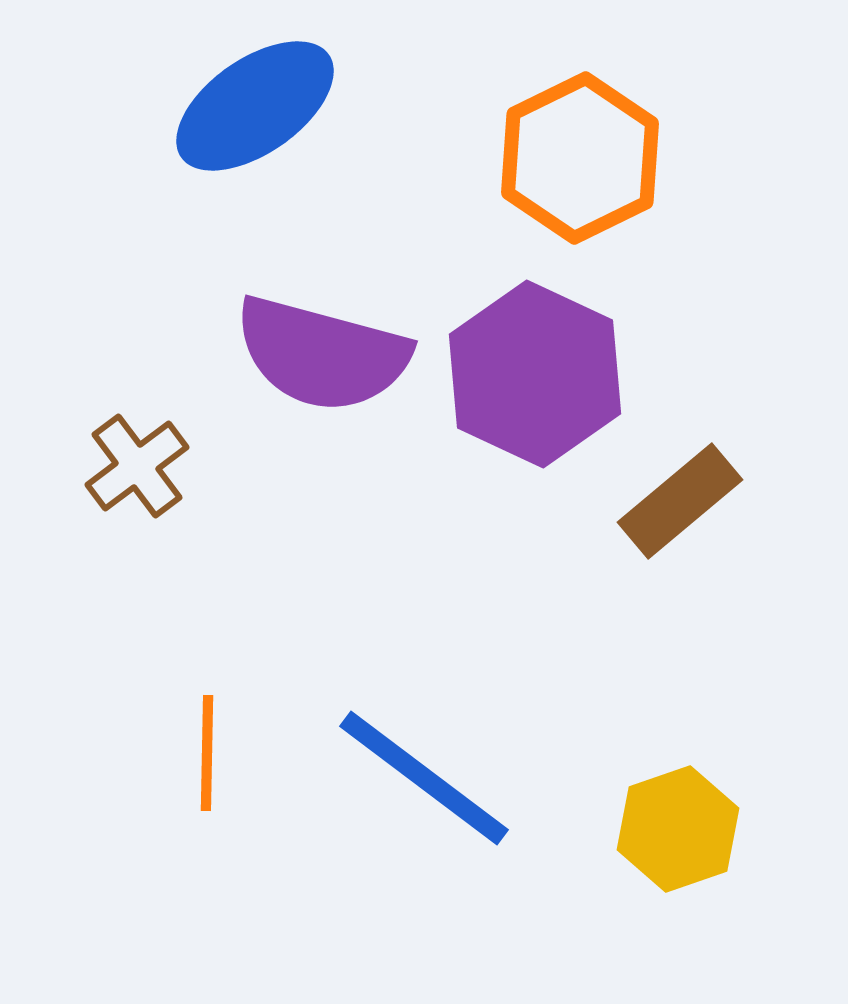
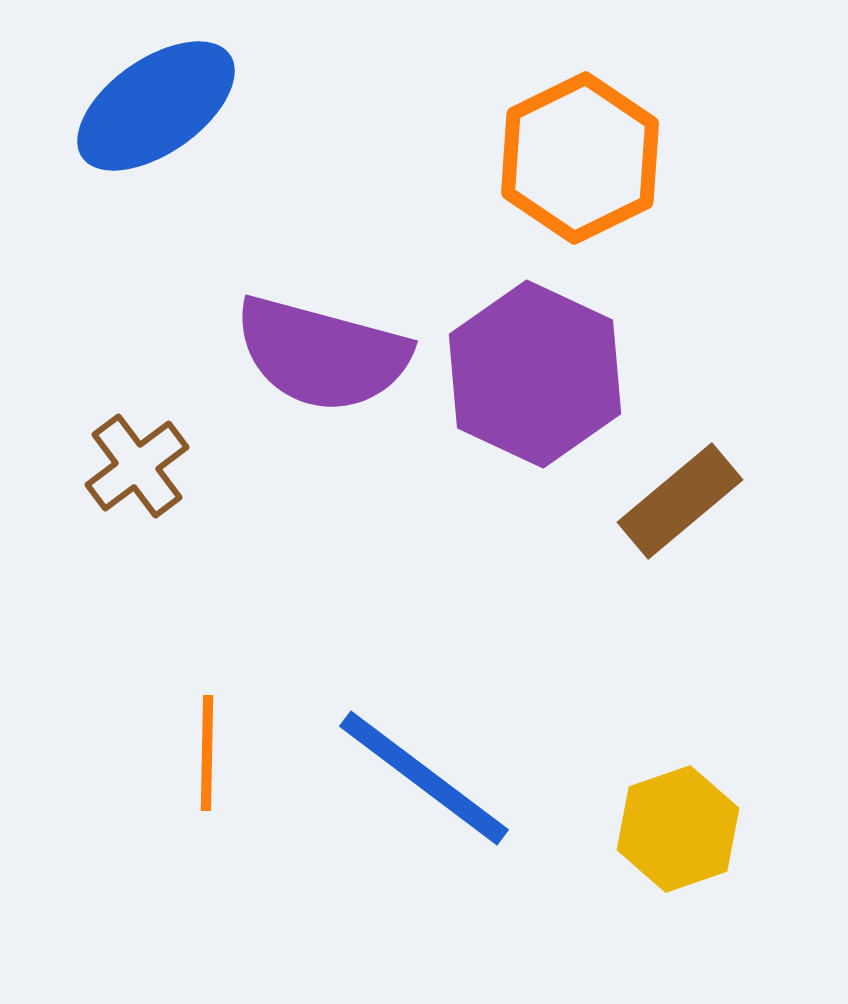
blue ellipse: moved 99 px left
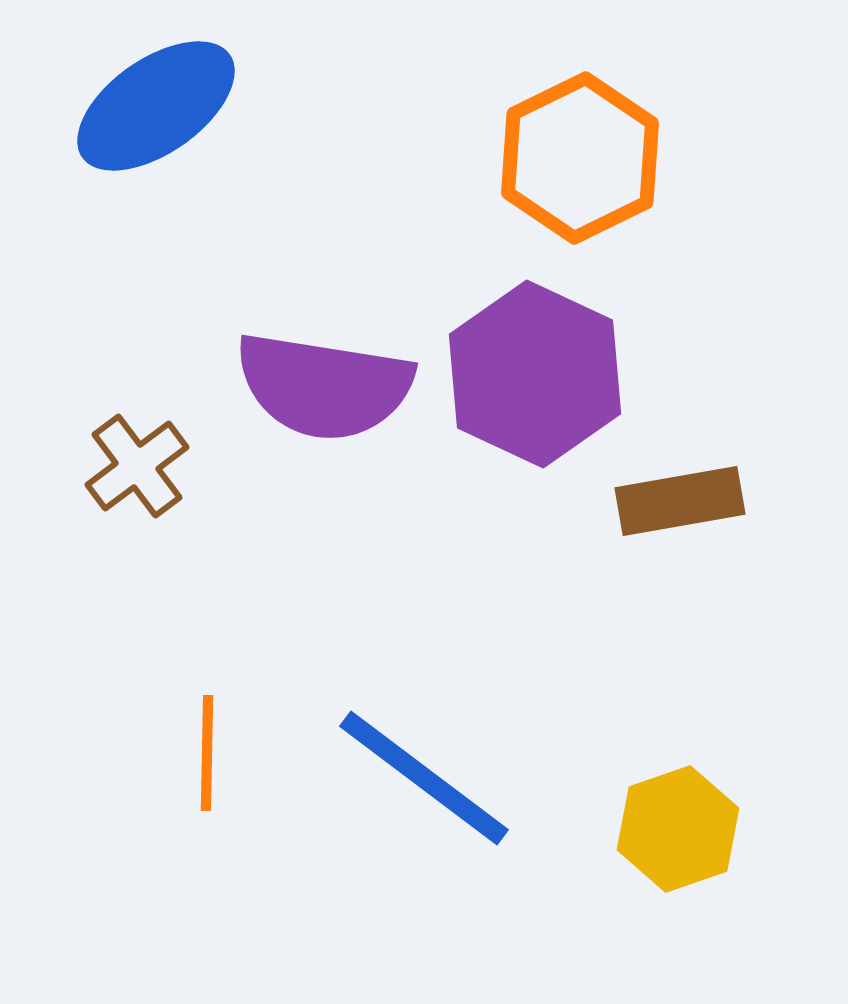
purple semicircle: moved 2 px right, 32 px down; rotated 6 degrees counterclockwise
brown rectangle: rotated 30 degrees clockwise
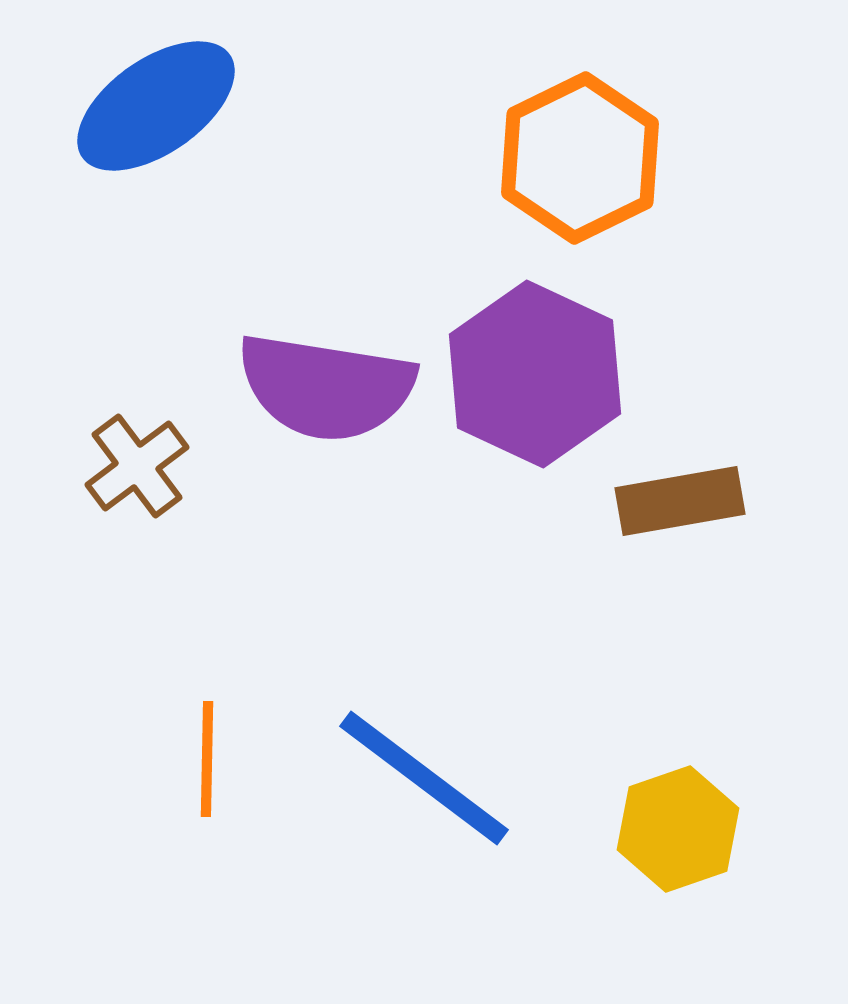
purple semicircle: moved 2 px right, 1 px down
orange line: moved 6 px down
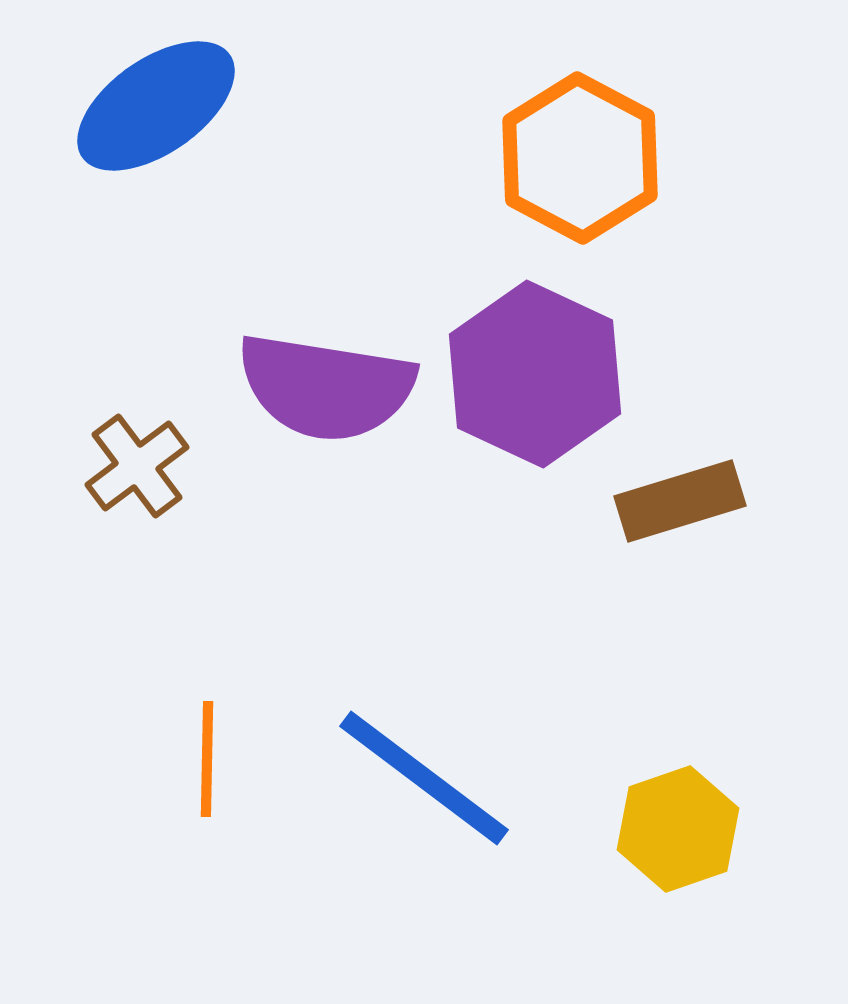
orange hexagon: rotated 6 degrees counterclockwise
brown rectangle: rotated 7 degrees counterclockwise
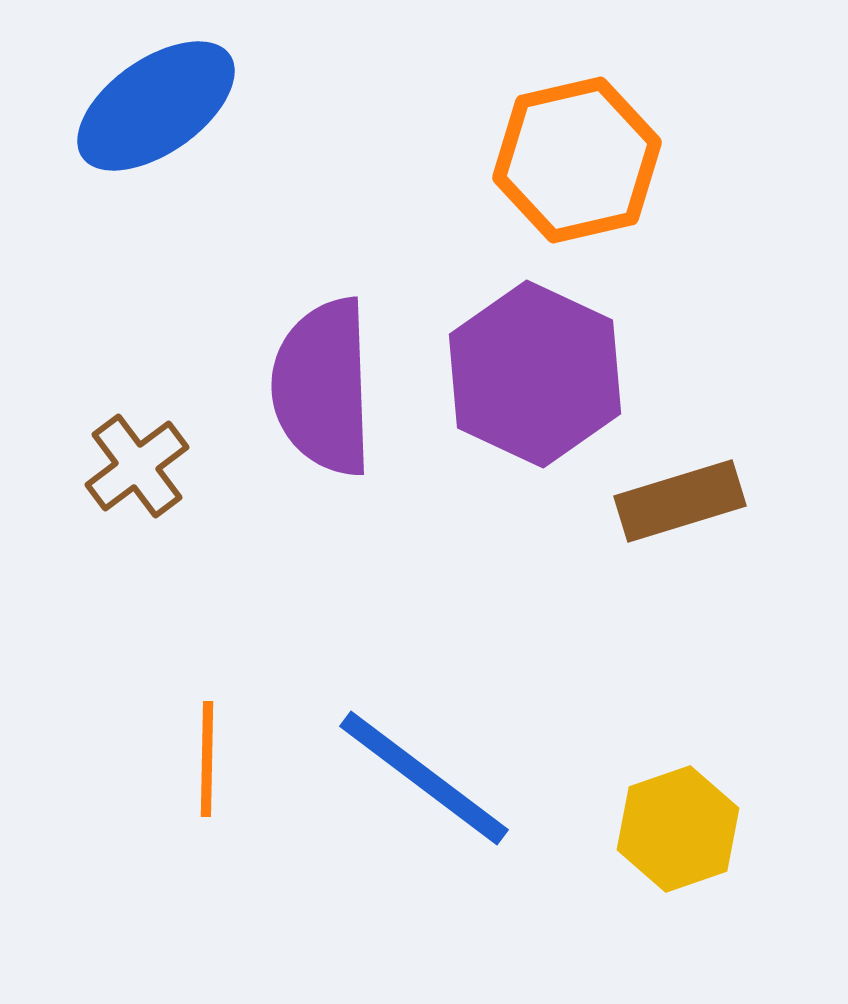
orange hexagon: moved 3 px left, 2 px down; rotated 19 degrees clockwise
purple semicircle: moved 3 px left; rotated 79 degrees clockwise
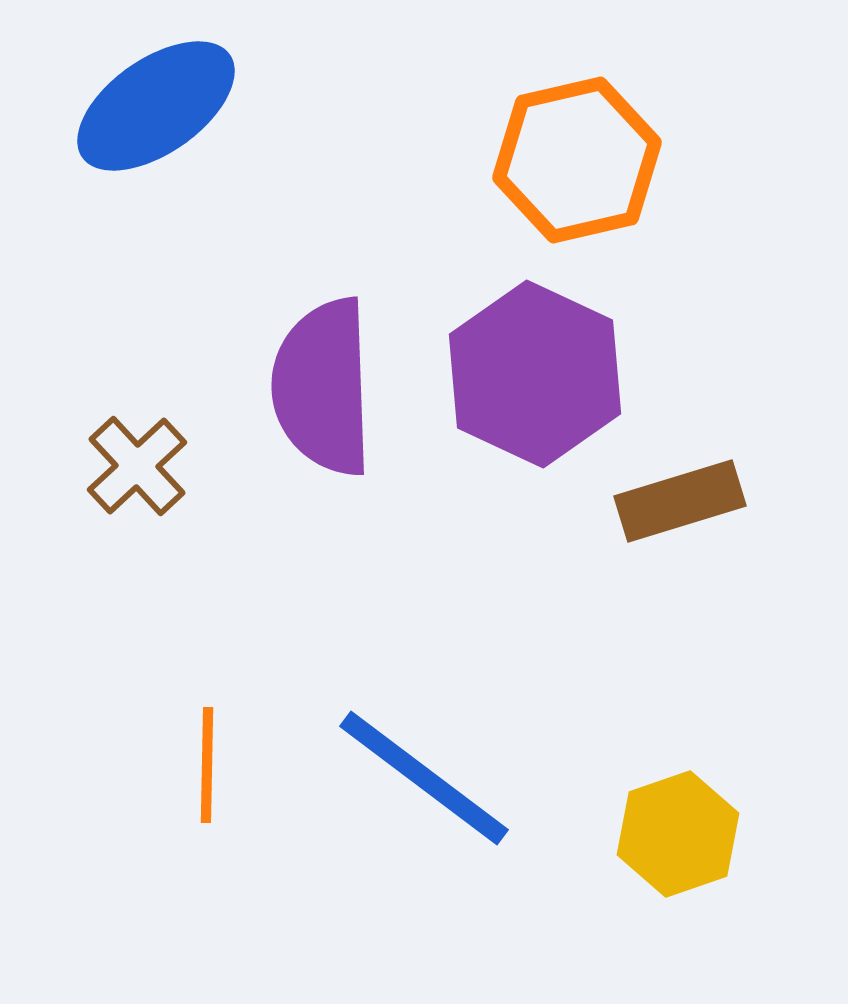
brown cross: rotated 6 degrees counterclockwise
orange line: moved 6 px down
yellow hexagon: moved 5 px down
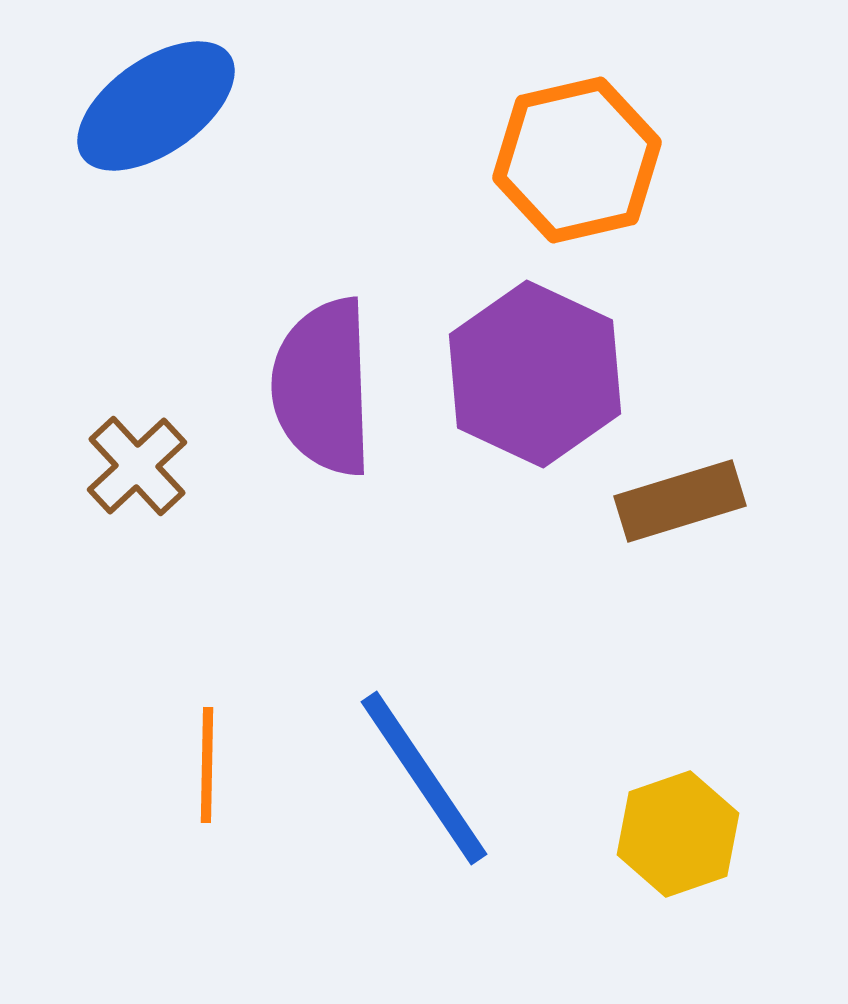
blue line: rotated 19 degrees clockwise
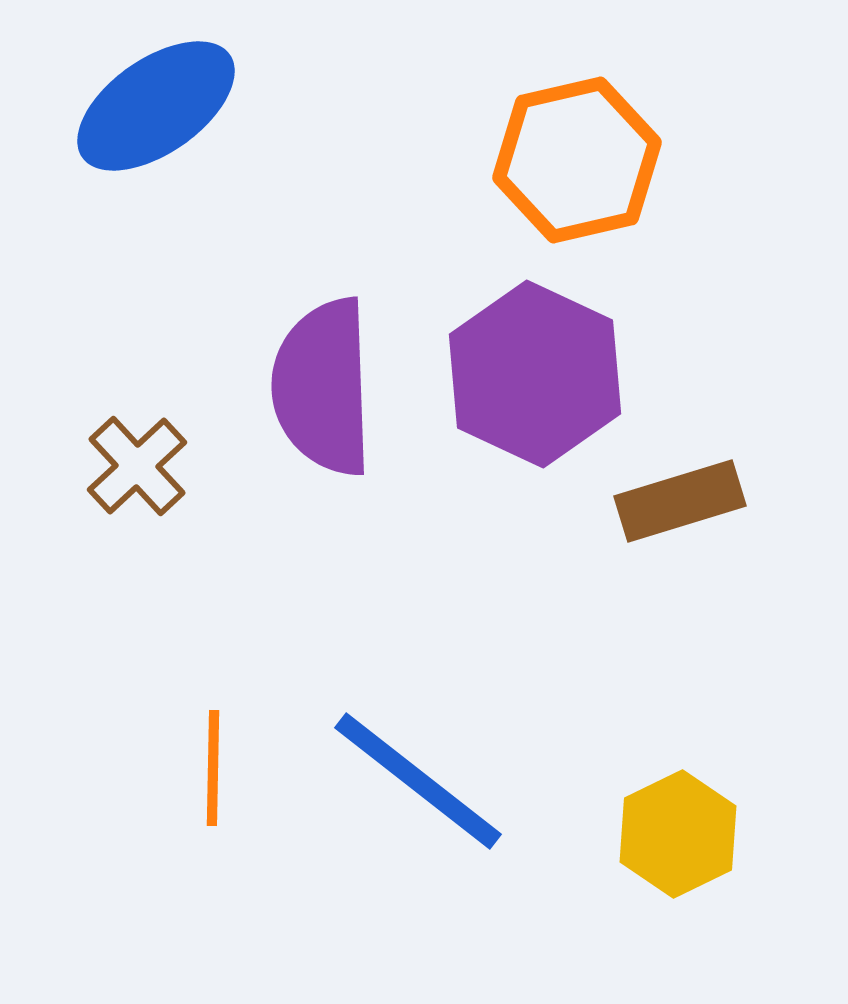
orange line: moved 6 px right, 3 px down
blue line: moved 6 px left, 3 px down; rotated 18 degrees counterclockwise
yellow hexagon: rotated 7 degrees counterclockwise
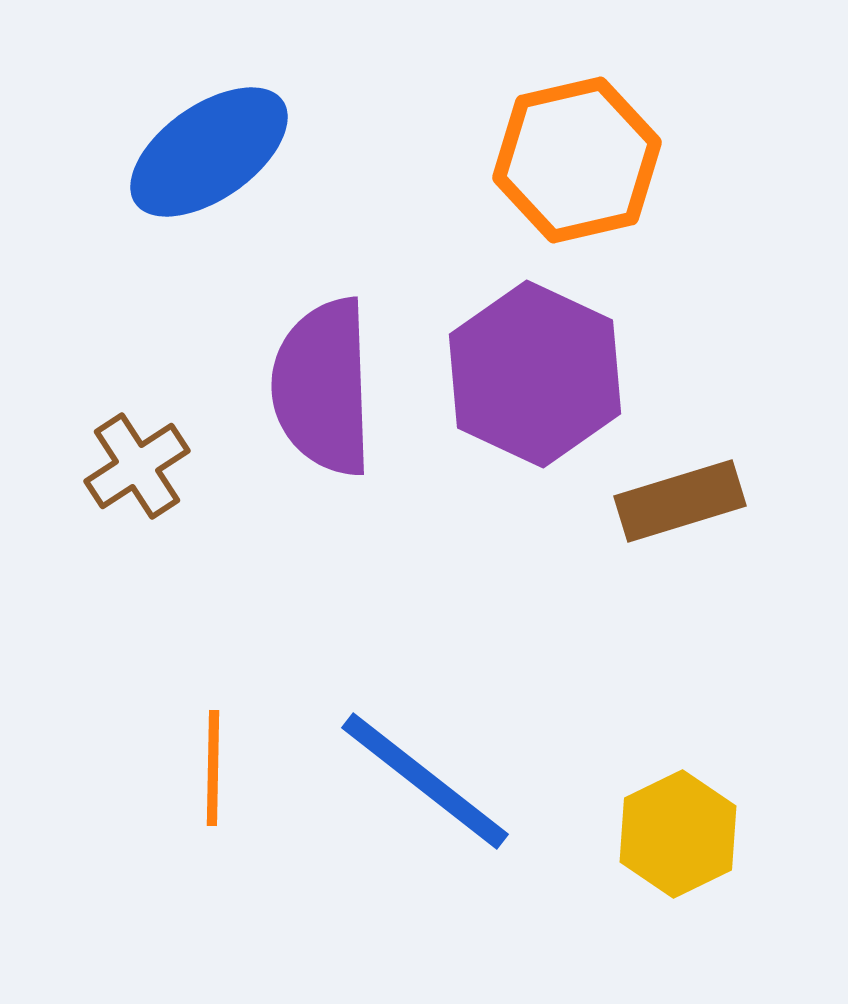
blue ellipse: moved 53 px right, 46 px down
brown cross: rotated 10 degrees clockwise
blue line: moved 7 px right
